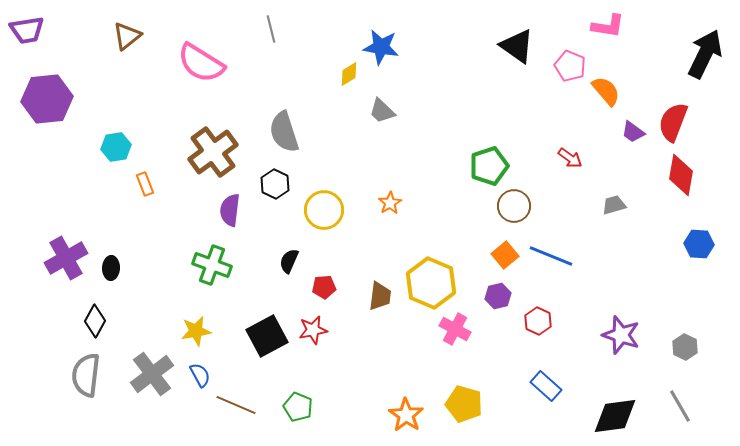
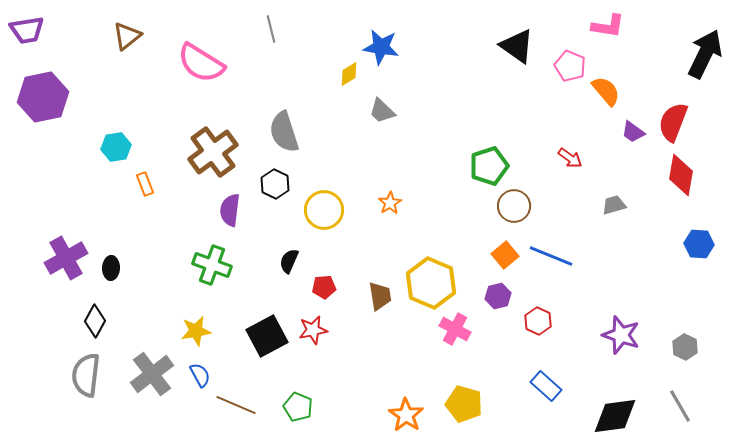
purple hexagon at (47, 99): moved 4 px left, 2 px up; rotated 6 degrees counterclockwise
brown trapezoid at (380, 296): rotated 16 degrees counterclockwise
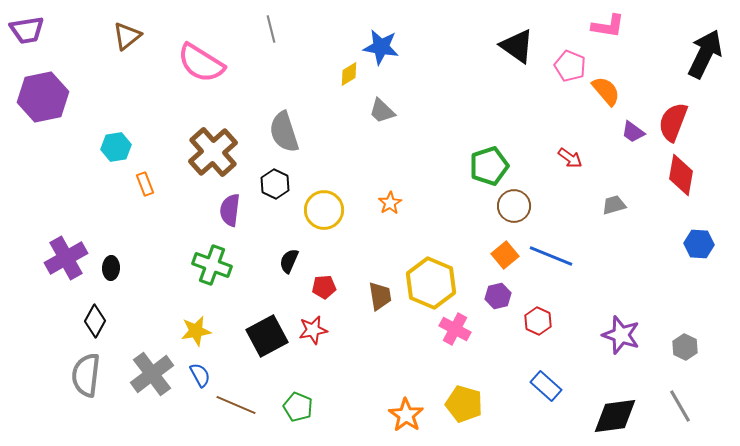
brown cross at (213, 152): rotated 6 degrees counterclockwise
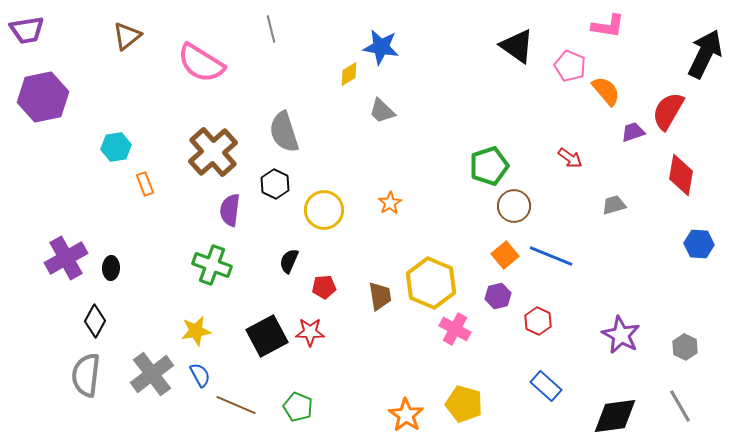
red semicircle at (673, 122): moved 5 px left, 11 px up; rotated 9 degrees clockwise
purple trapezoid at (633, 132): rotated 125 degrees clockwise
red star at (313, 330): moved 3 px left, 2 px down; rotated 12 degrees clockwise
purple star at (621, 335): rotated 9 degrees clockwise
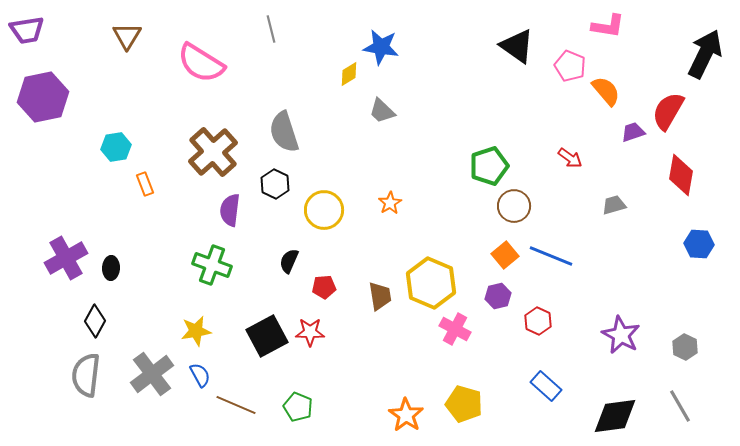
brown triangle at (127, 36): rotated 20 degrees counterclockwise
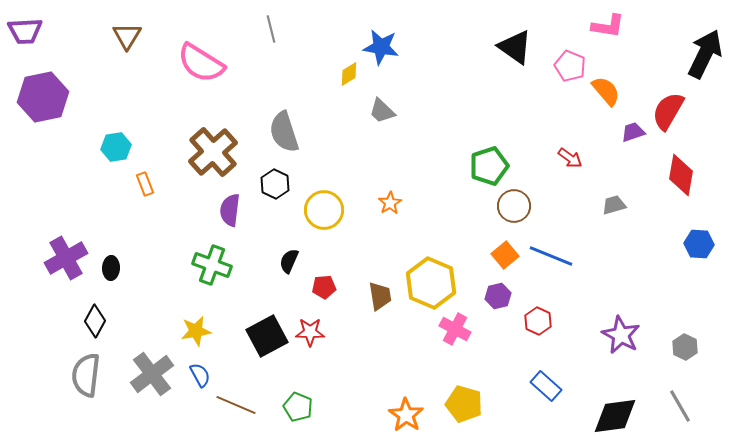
purple trapezoid at (27, 30): moved 2 px left, 1 px down; rotated 6 degrees clockwise
black triangle at (517, 46): moved 2 px left, 1 px down
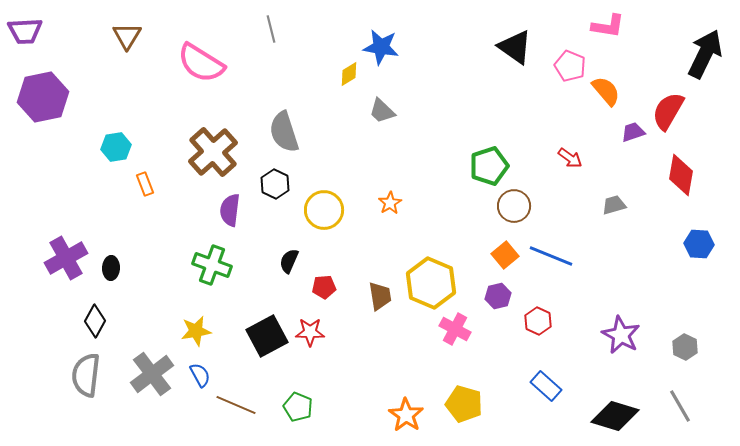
black diamond at (615, 416): rotated 24 degrees clockwise
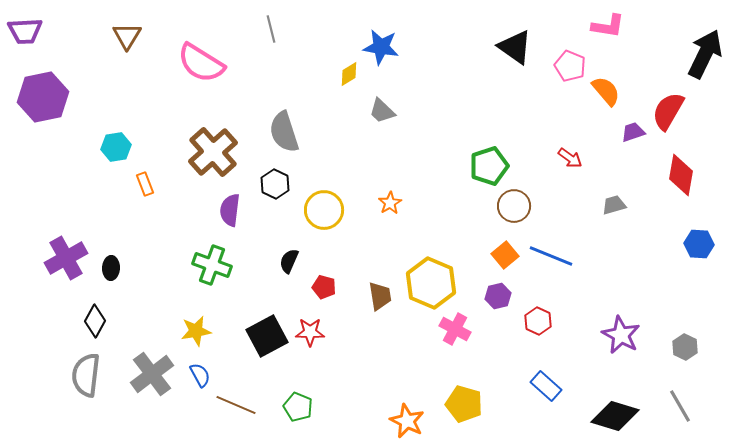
red pentagon at (324, 287): rotated 20 degrees clockwise
orange star at (406, 415): moved 1 px right, 6 px down; rotated 8 degrees counterclockwise
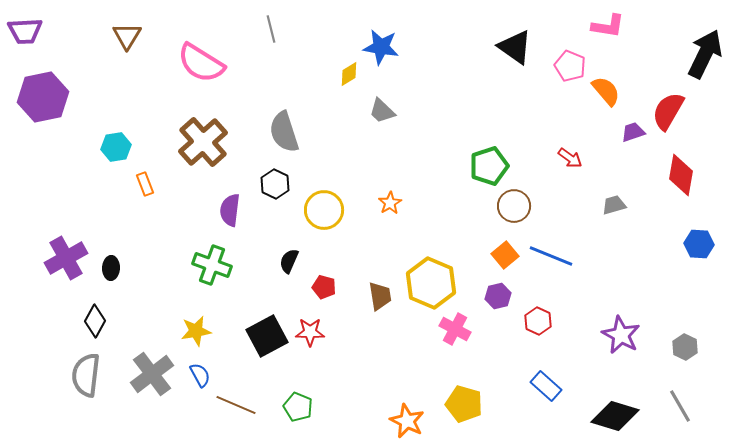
brown cross at (213, 152): moved 10 px left, 10 px up
